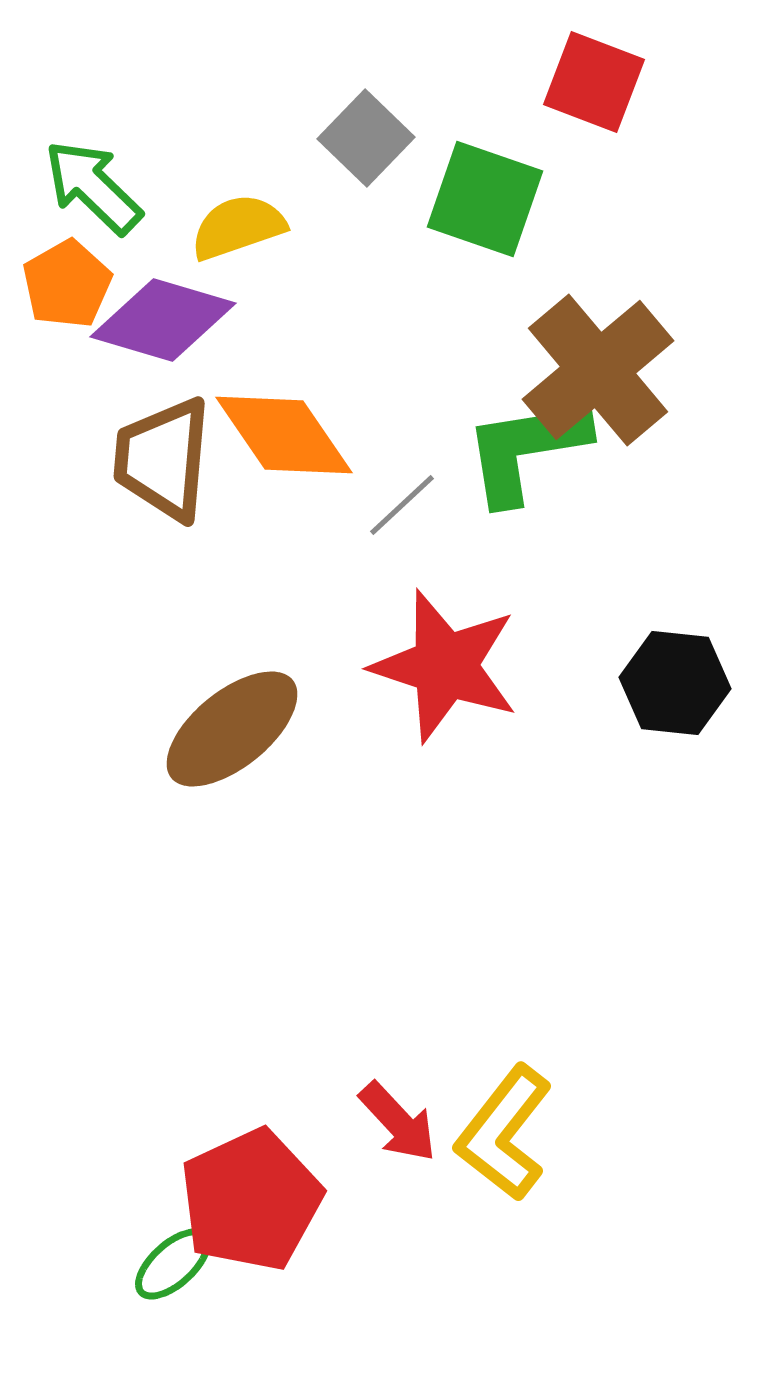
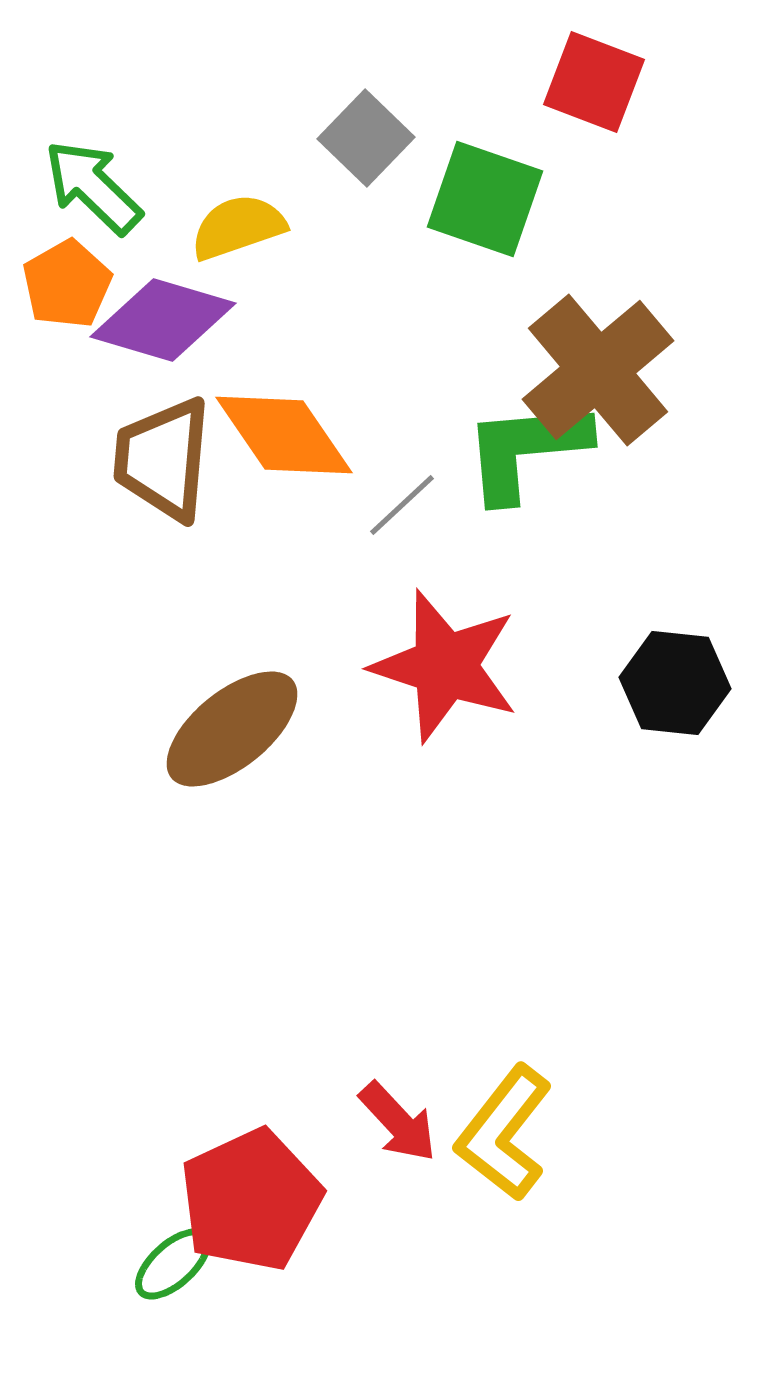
green L-shape: rotated 4 degrees clockwise
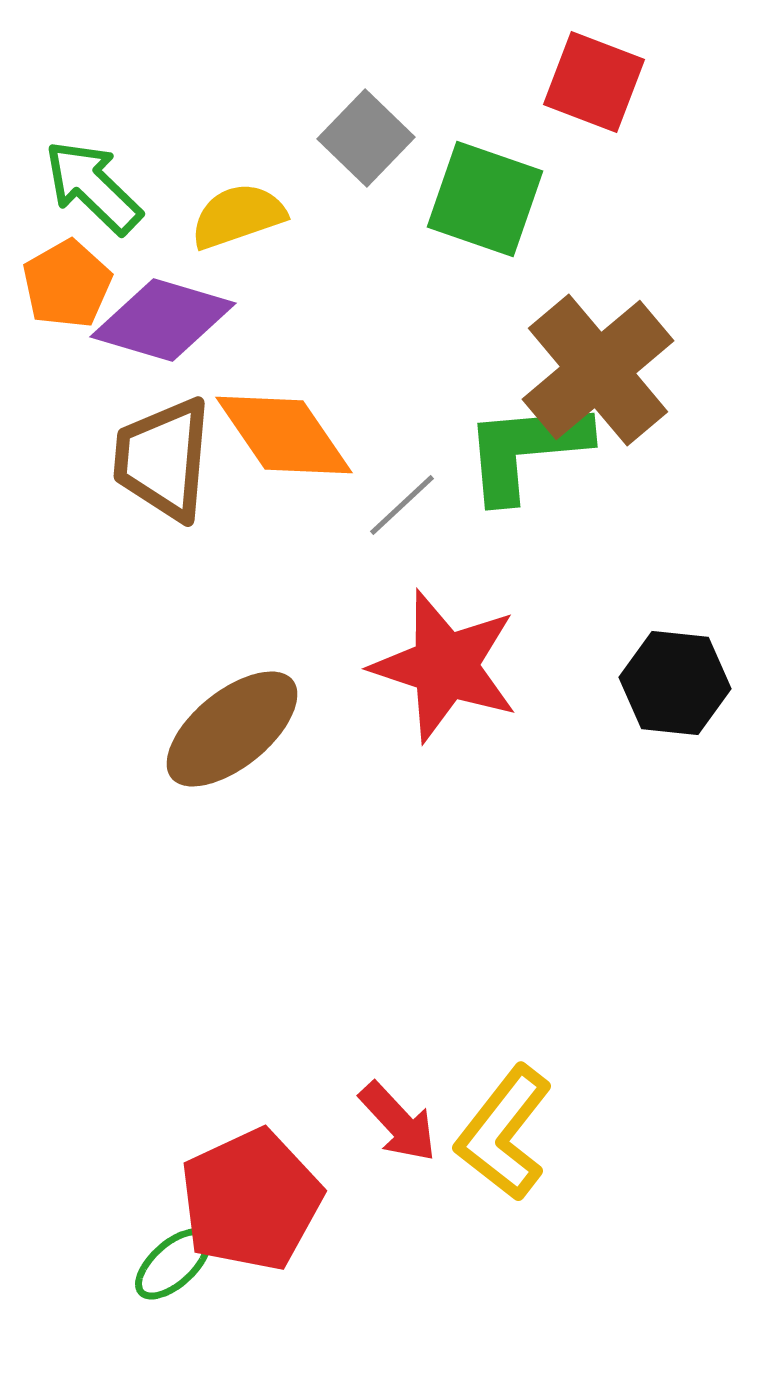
yellow semicircle: moved 11 px up
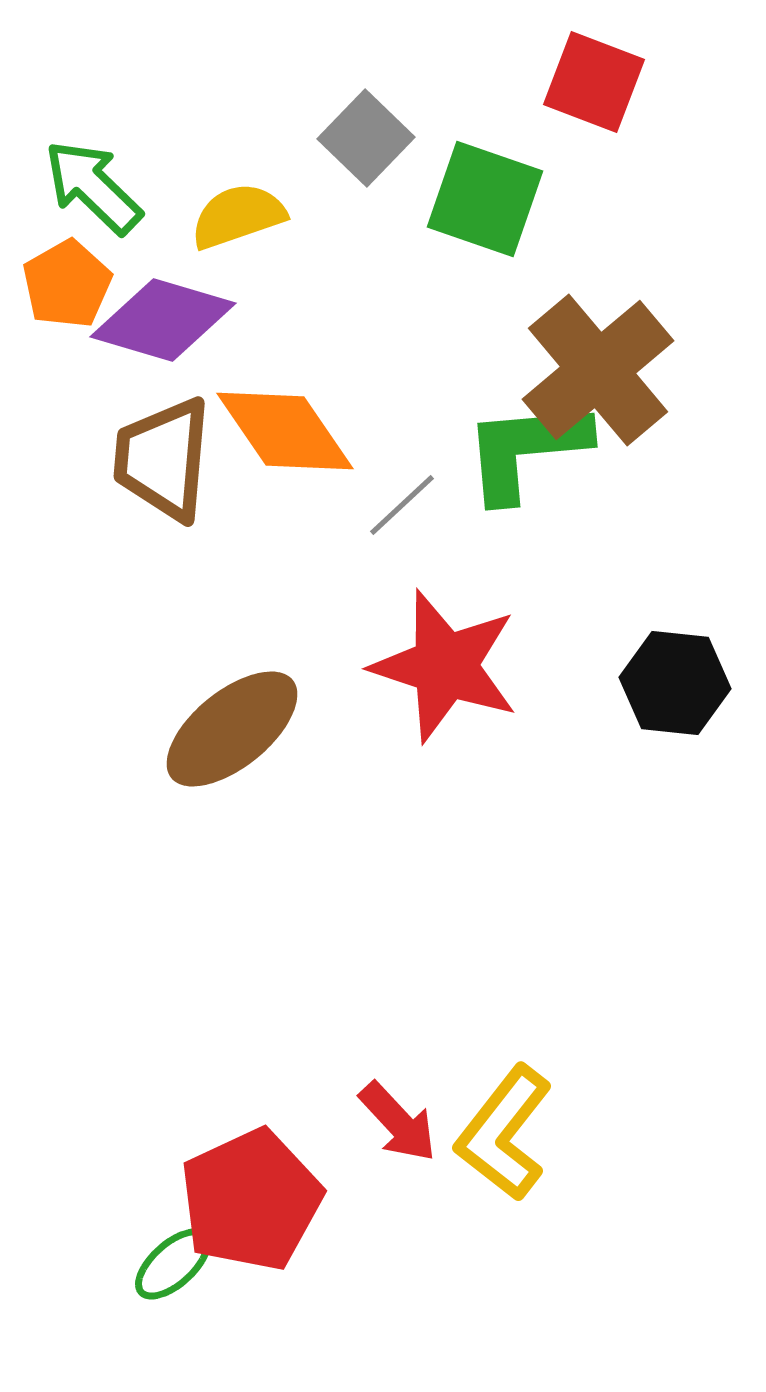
orange diamond: moved 1 px right, 4 px up
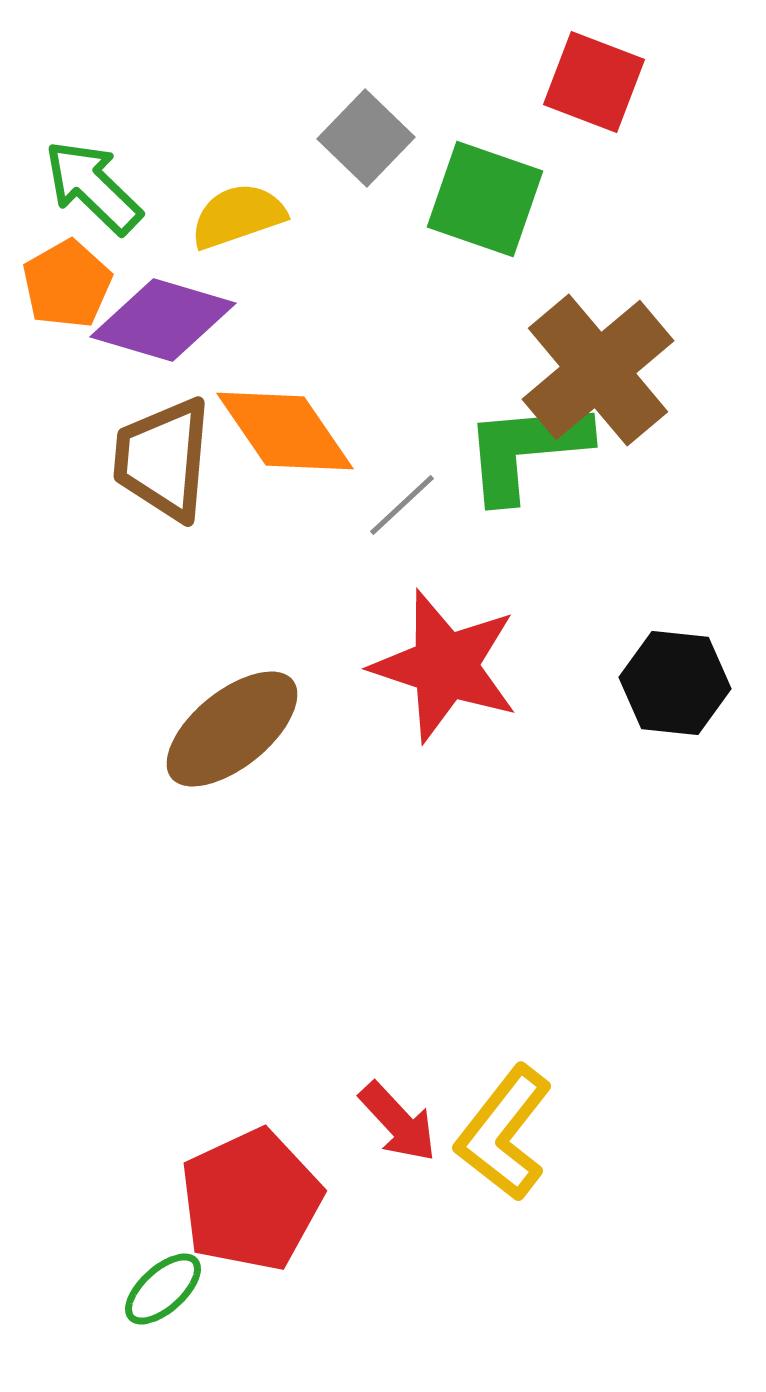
green ellipse: moved 10 px left, 25 px down
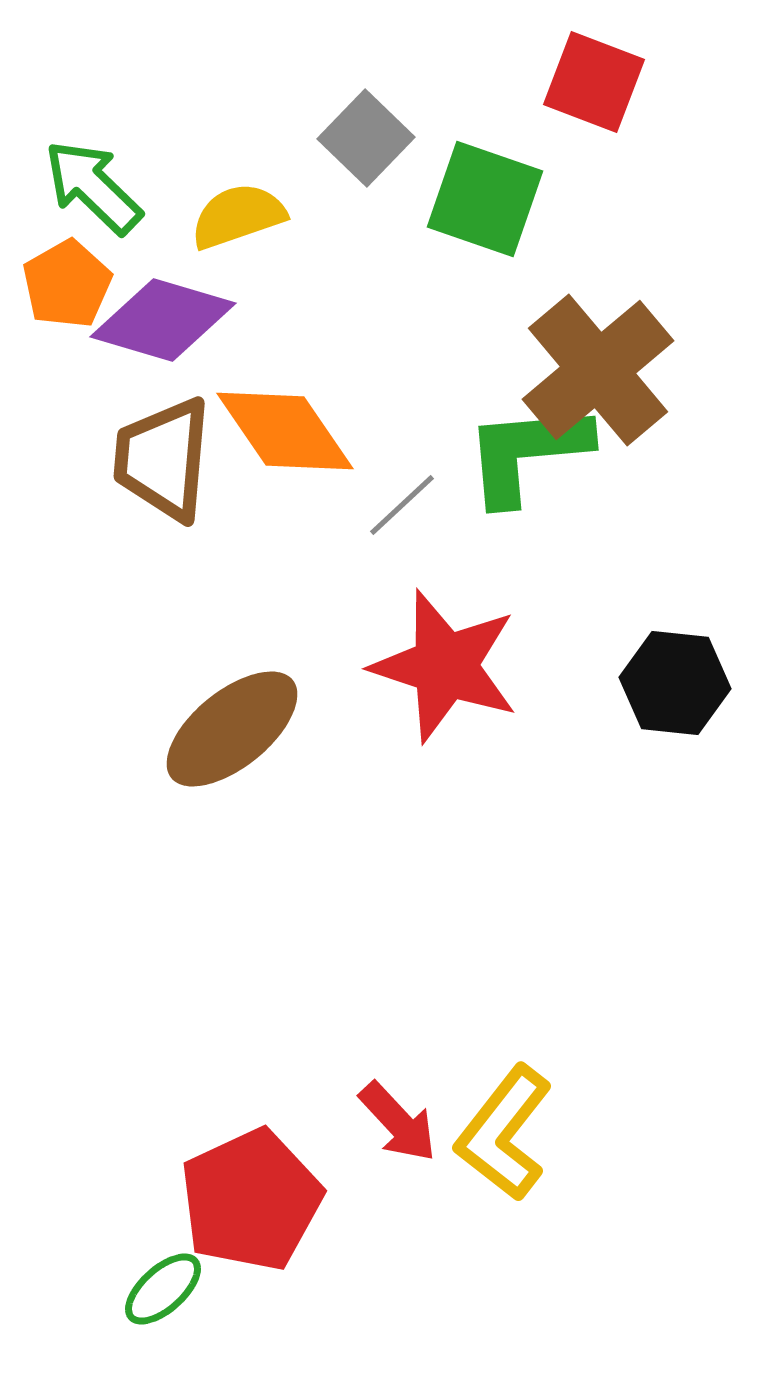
green L-shape: moved 1 px right, 3 px down
